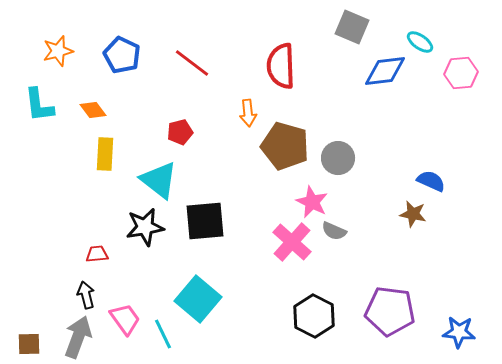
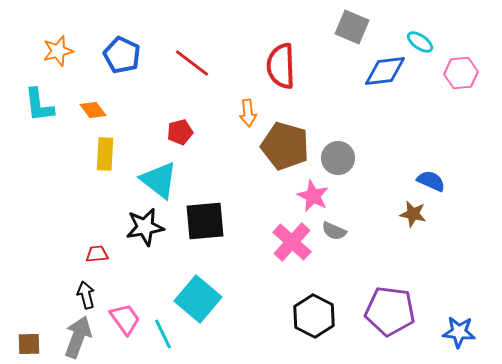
pink star: moved 1 px right, 6 px up
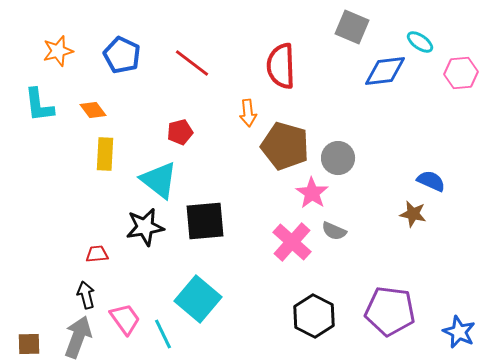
pink star: moved 1 px left, 3 px up; rotated 8 degrees clockwise
blue star: rotated 20 degrees clockwise
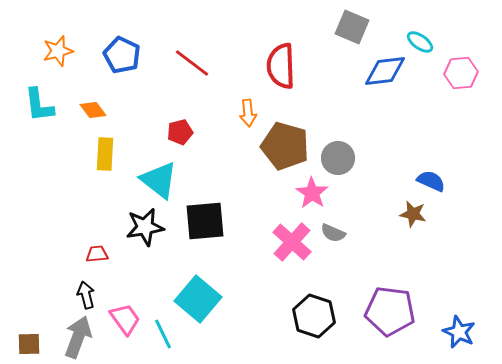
gray semicircle: moved 1 px left, 2 px down
black hexagon: rotated 9 degrees counterclockwise
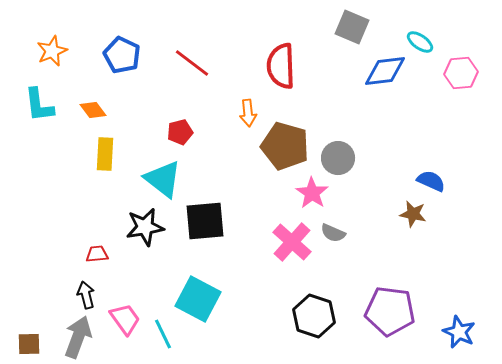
orange star: moved 6 px left; rotated 8 degrees counterclockwise
cyan triangle: moved 4 px right, 1 px up
cyan square: rotated 12 degrees counterclockwise
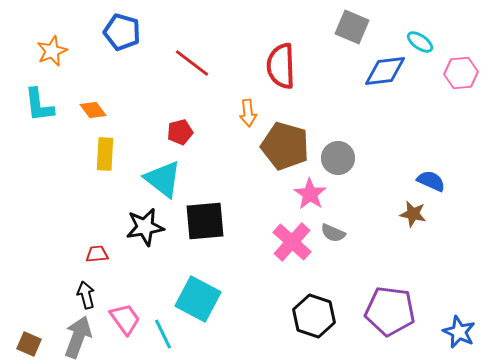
blue pentagon: moved 23 px up; rotated 9 degrees counterclockwise
pink star: moved 2 px left, 1 px down
brown square: rotated 25 degrees clockwise
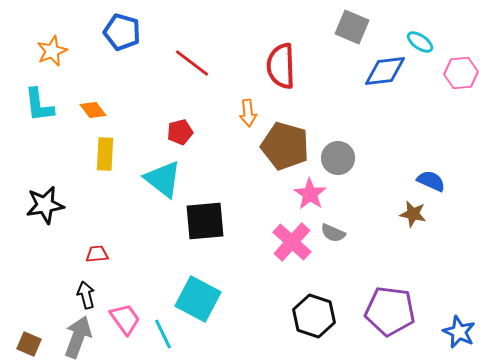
black star: moved 100 px left, 22 px up
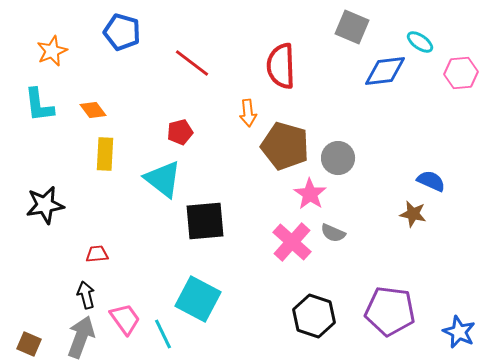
gray arrow: moved 3 px right
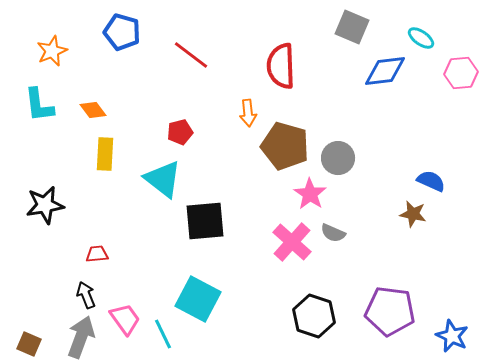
cyan ellipse: moved 1 px right, 4 px up
red line: moved 1 px left, 8 px up
black arrow: rotated 8 degrees counterclockwise
blue star: moved 7 px left, 4 px down
